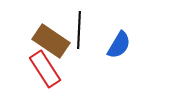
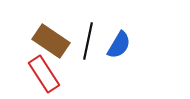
black line: moved 9 px right, 11 px down; rotated 9 degrees clockwise
red rectangle: moved 1 px left, 5 px down
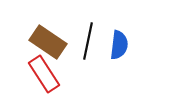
brown rectangle: moved 3 px left, 1 px down
blue semicircle: rotated 24 degrees counterclockwise
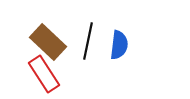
brown rectangle: rotated 9 degrees clockwise
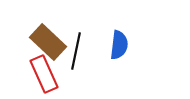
black line: moved 12 px left, 10 px down
red rectangle: rotated 9 degrees clockwise
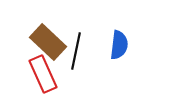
red rectangle: moved 1 px left
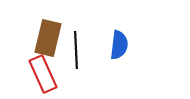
brown rectangle: moved 4 px up; rotated 60 degrees clockwise
black line: moved 1 px up; rotated 15 degrees counterclockwise
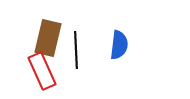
red rectangle: moved 1 px left, 3 px up
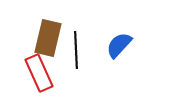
blue semicircle: rotated 144 degrees counterclockwise
red rectangle: moved 3 px left, 2 px down
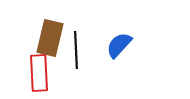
brown rectangle: moved 2 px right
red rectangle: rotated 21 degrees clockwise
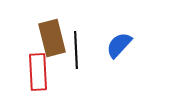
brown rectangle: moved 2 px right; rotated 27 degrees counterclockwise
red rectangle: moved 1 px left, 1 px up
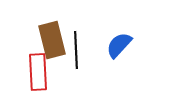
brown rectangle: moved 2 px down
